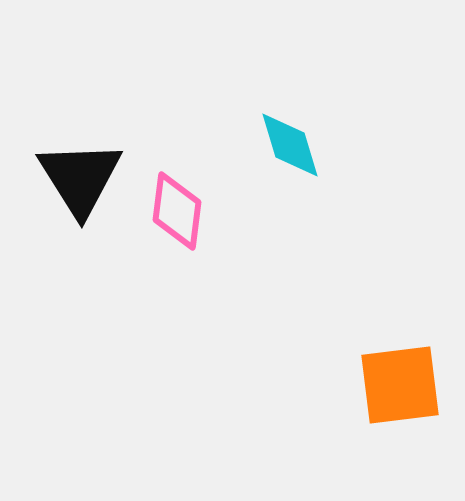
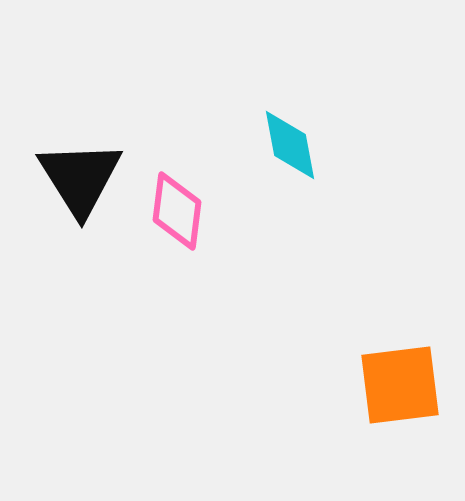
cyan diamond: rotated 6 degrees clockwise
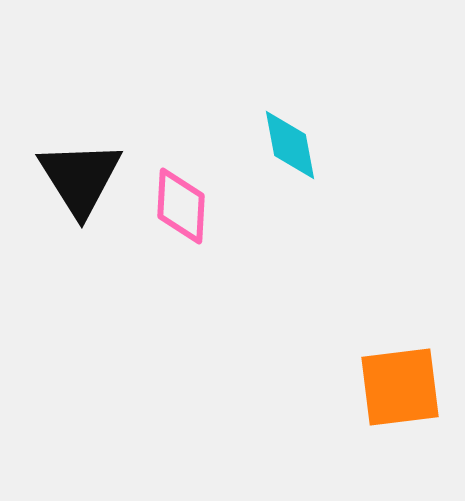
pink diamond: moved 4 px right, 5 px up; rotated 4 degrees counterclockwise
orange square: moved 2 px down
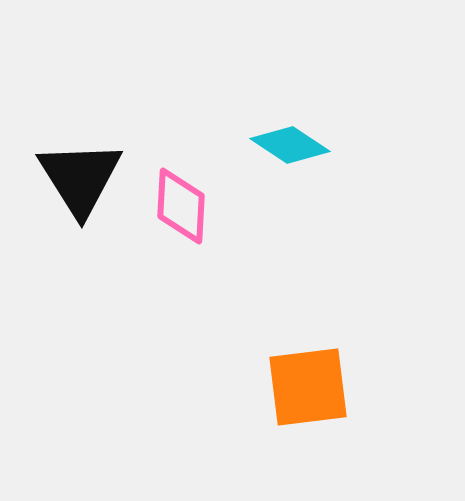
cyan diamond: rotated 46 degrees counterclockwise
orange square: moved 92 px left
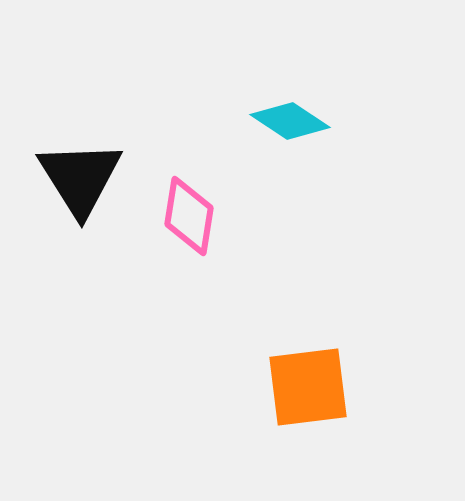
cyan diamond: moved 24 px up
pink diamond: moved 8 px right, 10 px down; rotated 6 degrees clockwise
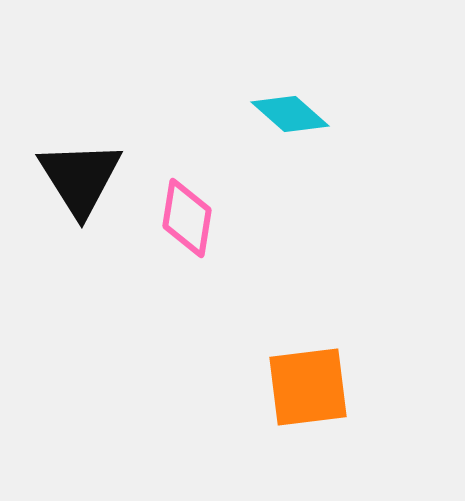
cyan diamond: moved 7 px up; rotated 8 degrees clockwise
pink diamond: moved 2 px left, 2 px down
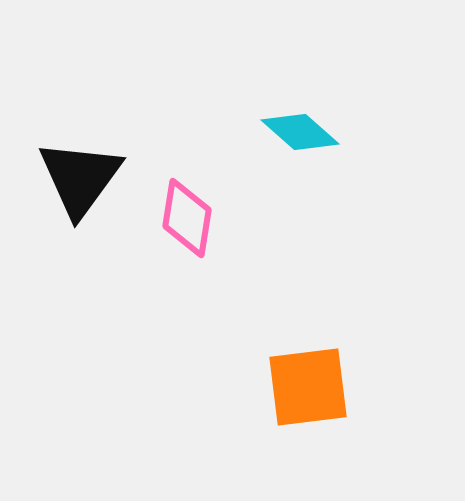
cyan diamond: moved 10 px right, 18 px down
black triangle: rotated 8 degrees clockwise
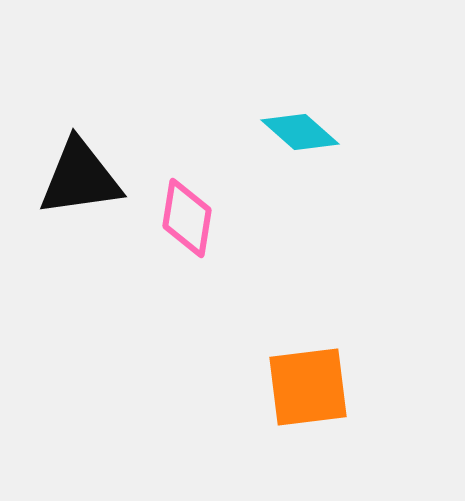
black triangle: rotated 46 degrees clockwise
